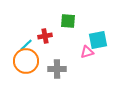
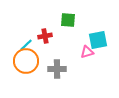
green square: moved 1 px up
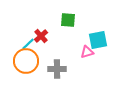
red cross: moved 4 px left; rotated 32 degrees counterclockwise
cyan line: moved 2 px right, 1 px up
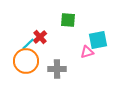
red cross: moved 1 px left, 1 px down
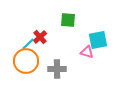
pink triangle: rotated 32 degrees clockwise
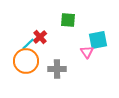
pink triangle: rotated 40 degrees clockwise
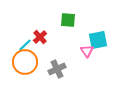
cyan line: moved 3 px left, 1 px down
pink triangle: moved 1 px up
orange circle: moved 1 px left, 1 px down
gray cross: rotated 24 degrees counterclockwise
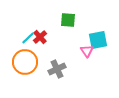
cyan line: moved 3 px right, 7 px up
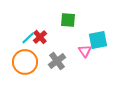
pink triangle: moved 2 px left
gray cross: moved 8 px up; rotated 12 degrees counterclockwise
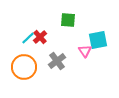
orange circle: moved 1 px left, 5 px down
